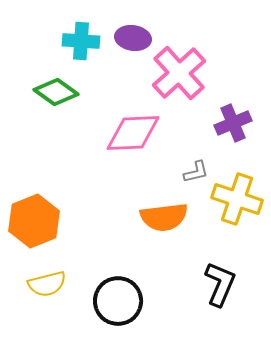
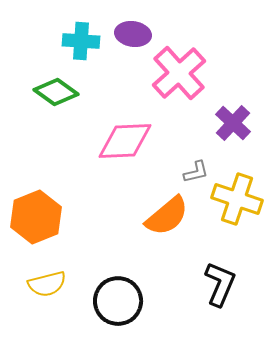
purple ellipse: moved 4 px up
purple cross: rotated 24 degrees counterclockwise
pink diamond: moved 8 px left, 8 px down
orange semicircle: moved 3 px right, 1 px up; rotated 33 degrees counterclockwise
orange hexagon: moved 2 px right, 4 px up
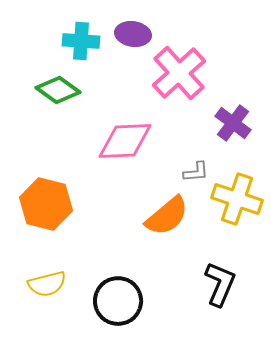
green diamond: moved 2 px right, 2 px up
purple cross: rotated 6 degrees counterclockwise
gray L-shape: rotated 8 degrees clockwise
orange hexagon: moved 10 px right, 13 px up; rotated 24 degrees counterclockwise
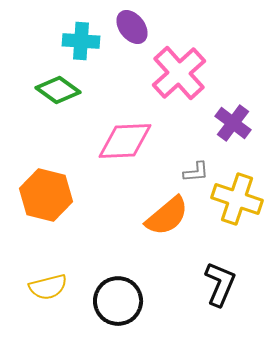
purple ellipse: moved 1 px left, 7 px up; rotated 44 degrees clockwise
orange hexagon: moved 9 px up
yellow semicircle: moved 1 px right, 3 px down
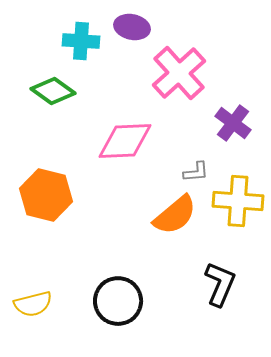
purple ellipse: rotated 40 degrees counterclockwise
green diamond: moved 5 px left, 1 px down
yellow cross: moved 1 px right, 2 px down; rotated 15 degrees counterclockwise
orange semicircle: moved 8 px right, 1 px up
yellow semicircle: moved 15 px left, 17 px down
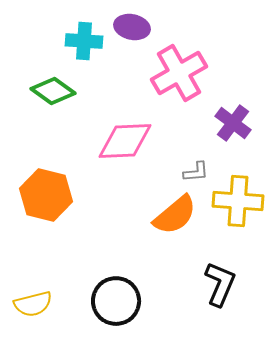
cyan cross: moved 3 px right
pink cross: rotated 12 degrees clockwise
black circle: moved 2 px left
